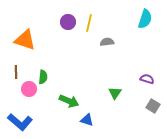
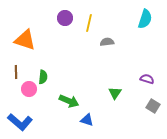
purple circle: moved 3 px left, 4 px up
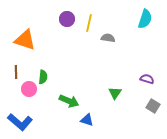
purple circle: moved 2 px right, 1 px down
gray semicircle: moved 1 px right, 4 px up; rotated 16 degrees clockwise
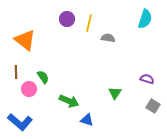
orange triangle: rotated 20 degrees clockwise
green semicircle: rotated 40 degrees counterclockwise
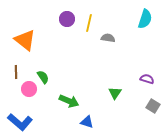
blue triangle: moved 2 px down
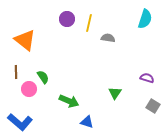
purple semicircle: moved 1 px up
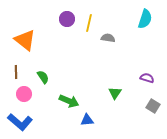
pink circle: moved 5 px left, 5 px down
blue triangle: moved 2 px up; rotated 24 degrees counterclockwise
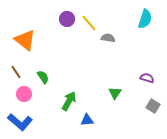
yellow line: rotated 54 degrees counterclockwise
brown line: rotated 32 degrees counterclockwise
green arrow: rotated 84 degrees counterclockwise
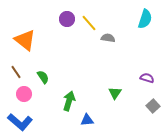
green arrow: rotated 12 degrees counterclockwise
gray square: rotated 16 degrees clockwise
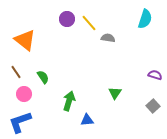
purple semicircle: moved 8 px right, 3 px up
blue L-shape: rotated 120 degrees clockwise
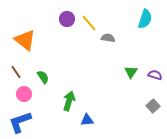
green triangle: moved 16 px right, 21 px up
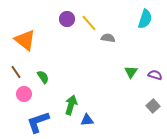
green arrow: moved 2 px right, 4 px down
blue L-shape: moved 18 px right
